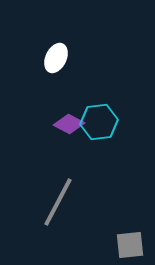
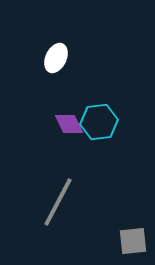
purple diamond: rotated 36 degrees clockwise
gray square: moved 3 px right, 4 px up
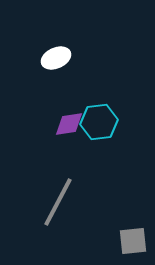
white ellipse: rotated 40 degrees clockwise
purple diamond: rotated 72 degrees counterclockwise
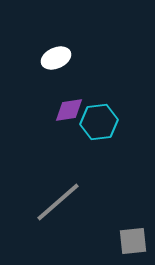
purple diamond: moved 14 px up
gray line: rotated 21 degrees clockwise
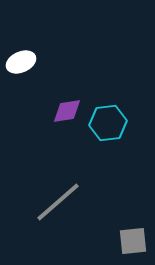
white ellipse: moved 35 px left, 4 px down
purple diamond: moved 2 px left, 1 px down
cyan hexagon: moved 9 px right, 1 px down
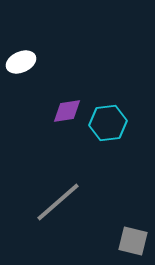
gray square: rotated 20 degrees clockwise
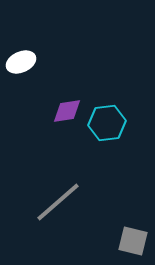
cyan hexagon: moved 1 px left
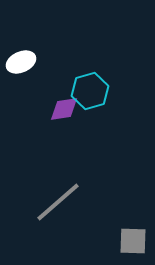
purple diamond: moved 3 px left, 2 px up
cyan hexagon: moved 17 px left, 32 px up; rotated 9 degrees counterclockwise
gray square: rotated 12 degrees counterclockwise
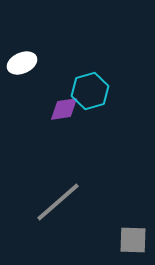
white ellipse: moved 1 px right, 1 px down
gray square: moved 1 px up
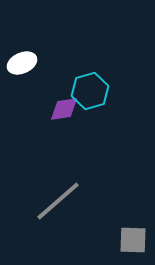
gray line: moved 1 px up
